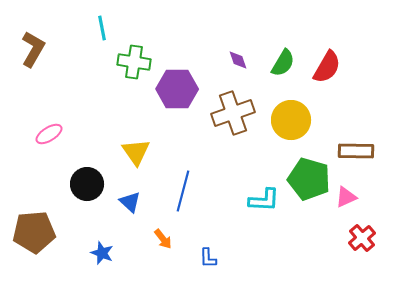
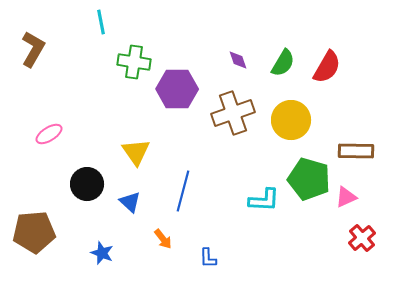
cyan line: moved 1 px left, 6 px up
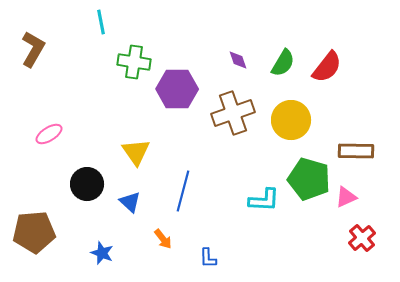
red semicircle: rotated 8 degrees clockwise
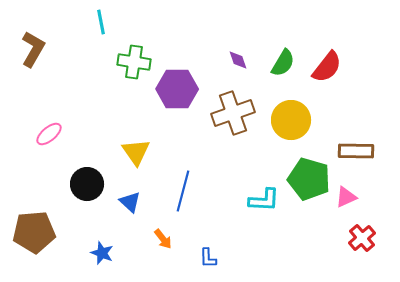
pink ellipse: rotated 8 degrees counterclockwise
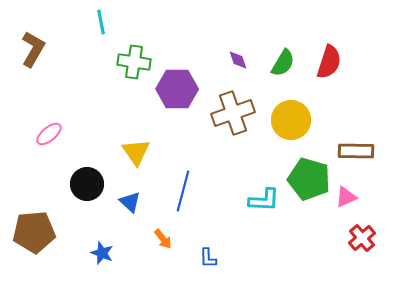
red semicircle: moved 2 px right, 5 px up; rotated 20 degrees counterclockwise
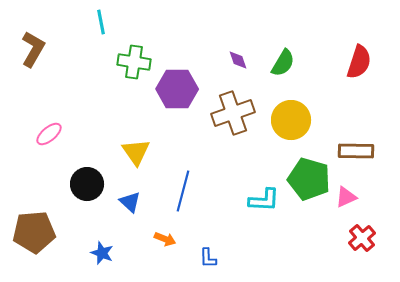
red semicircle: moved 30 px right
orange arrow: moved 2 px right; rotated 30 degrees counterclockwise
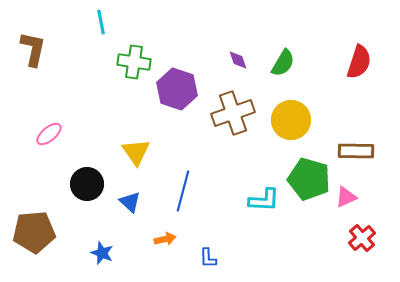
brown L-shape: rotated 18 degrees counterclockwise
purple hexagon: rotated 18 degrees clockwise
orange arrow: rotated 35 degrees counterclockwise
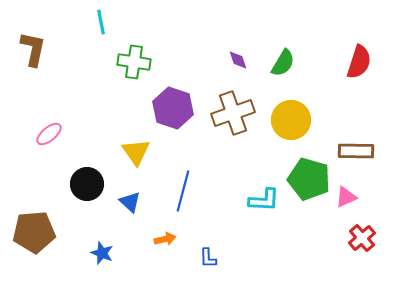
purple hexagon: moved 4 px left, 19 px down
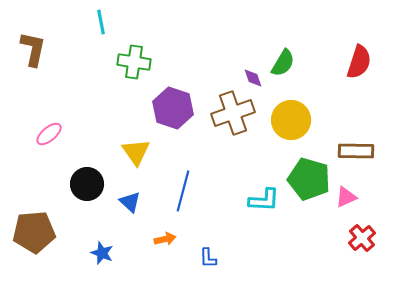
purple diamond: moved 15 px right, 18 px down
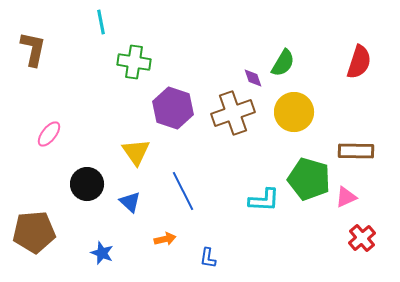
yellow circle: moved 3 px right, 8 px up
pink ellipse: rotated 12 degrees counterclockwise
blue line: rotated 42 degrees counterclockwise
blue L-shape: rotated 10 degrees clockwise
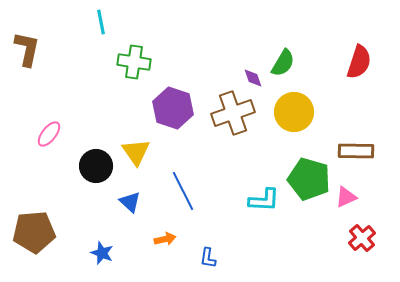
brown L-shape: moved 6 px left
black circle: moved 9 px right, 18 px up
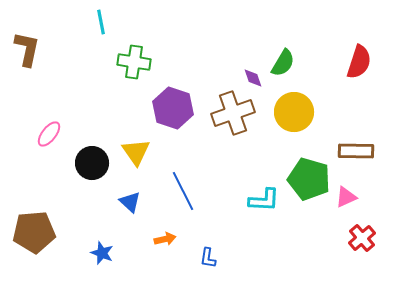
black circle: moved 4 px left, 3 px up
